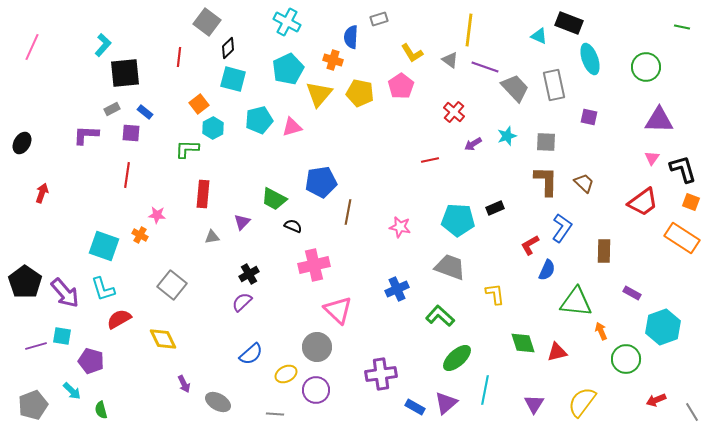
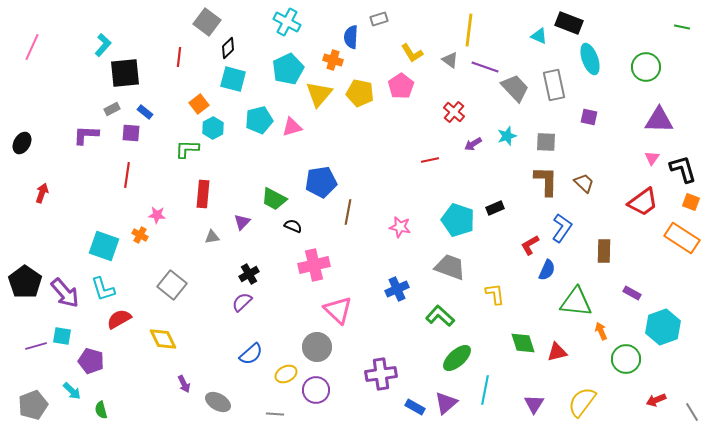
cyan pentagon at (458, 220): rotated 16 degrees clockwise
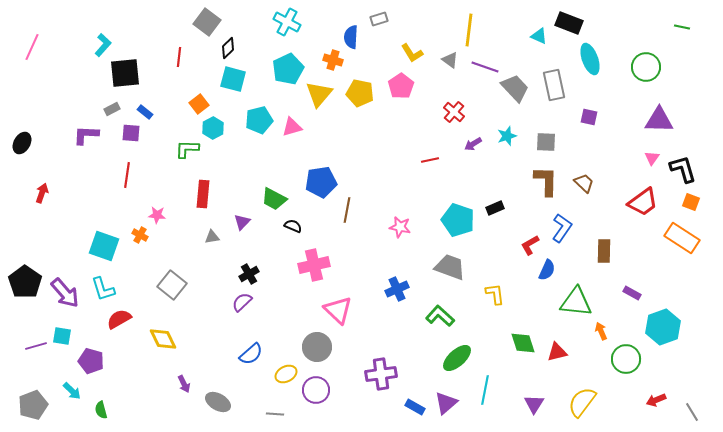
brown line at (348, 212): moved 1 px left, 2 px up
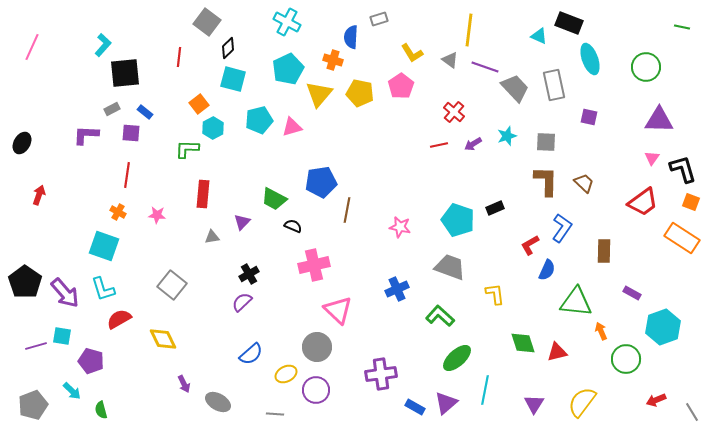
red line at (430, 160): moved 9 px right, 15 px up
red arrow at (42, 193): moved 3 px left, 2 px down
orange cross at (140, 235): moved 22 px left, 23 px up
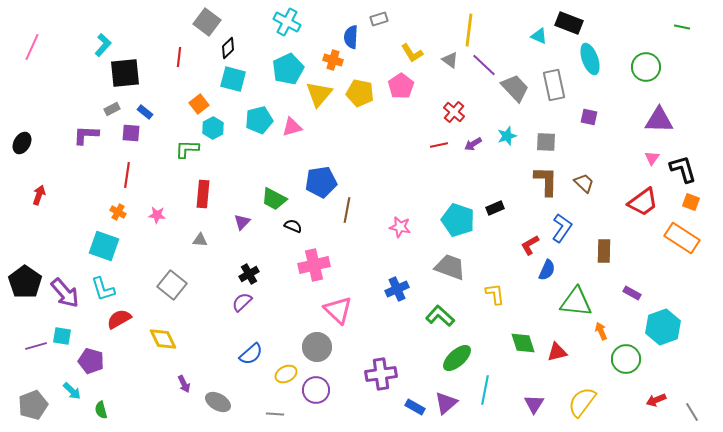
purple line at (485, 67): moved 1 px left, 2 px up; rotated 24 degrees clockwise
gray triangle at (212, 237): moved 12 px left, 3 px down; rotated 14 degrees clockwise
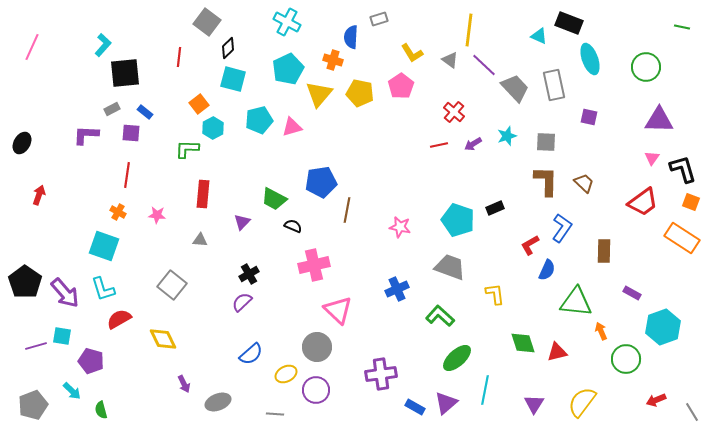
gray ellipse at (218, 402): rotated 50 degrees counterclockwise
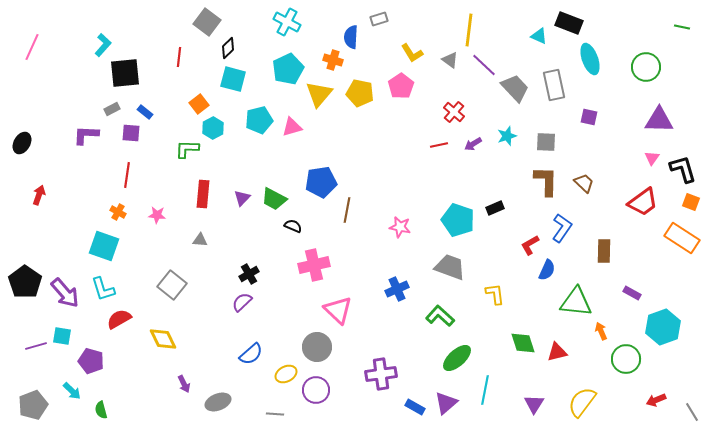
purple triangle at (242, 222): moved 24 px up
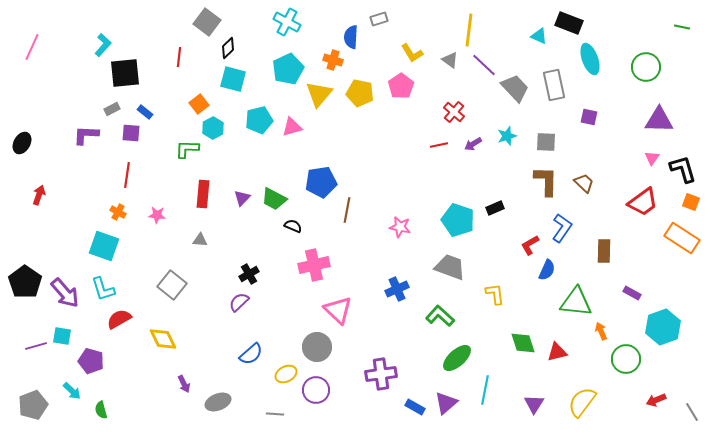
purple semicircle at (242, 302): moved 3 px left
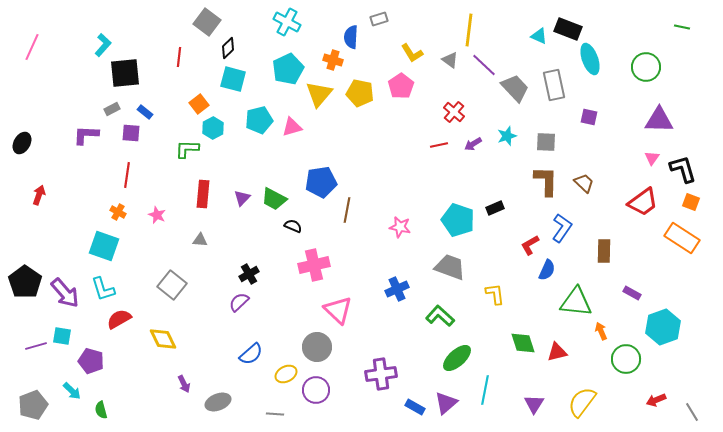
black rectangle at (569, 23): moved 1 px left, 6 px down
pink star at (157, 215): rotated 18 degrees clockwise
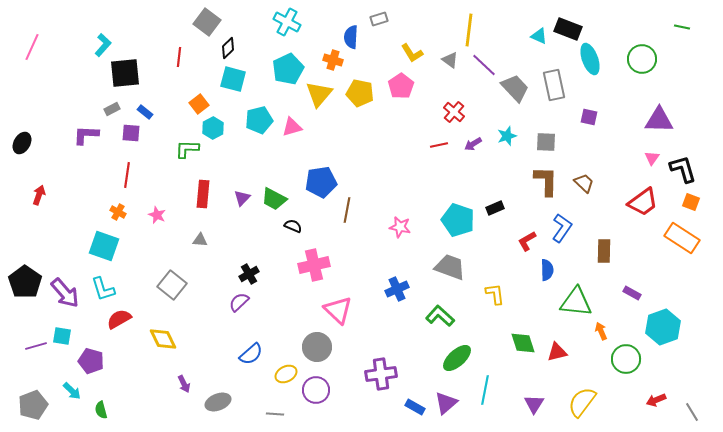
green circle at (646, 67): moved 4 px left, 8 px up
red L-shape at (530, 245): moved 3 px left, 4 px up
blue semicircle at (547, 270): rotated 25 degrees counterclockwise
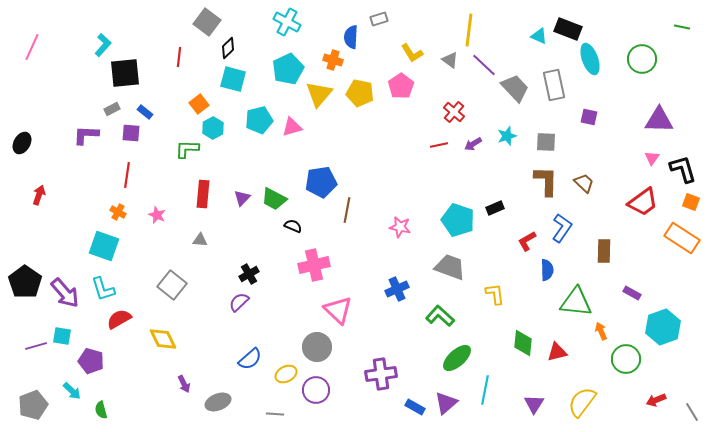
green diamond at (523, 343): rotated 24 degrees clockwise
blue semicircle at (251, 354): moved 1 px left, 5 px down
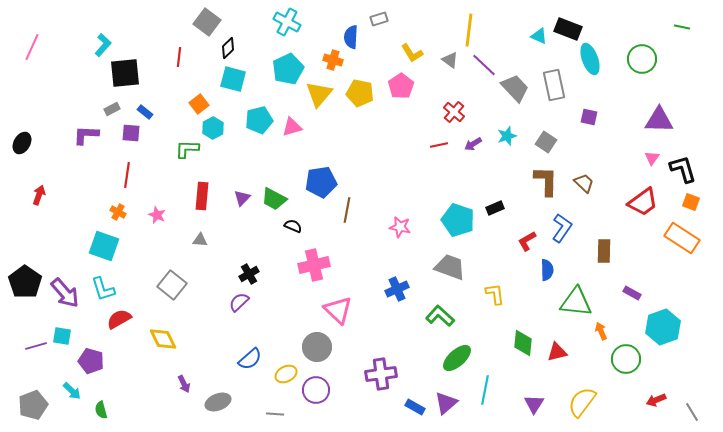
gray square at (546, 142): rotated 30 degrees clockwise
red rectangle at (203, 194): moved 1 px left, 2 px down
